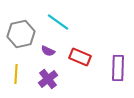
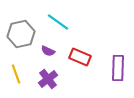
yellow line: rotated 24 degrees counterclockwise
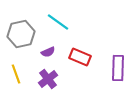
purple semicircle: moved 1 px down; rotated 48 degrees counterclockwise
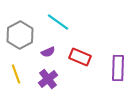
gray hexagon: moved 1 px left, 1 px down; rotated 16 degrees counterclockwise
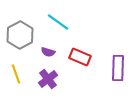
purple semicircle: rotated 40 degrees clockwise
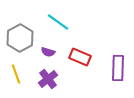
gray hexagon: moved 3 px down
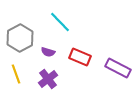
cyan line: moved 2 px right; rotated 10 degrees clockwise
purple rectangle: rotated 65 degrees counterclockwise
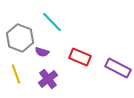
cyan line: moved 8 px left
gray hexagon: rotated 12 degrees counterclockwise
purple semicircle: moved 6 px left
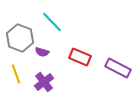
purple cross: moved 4 px left, 3 px down
